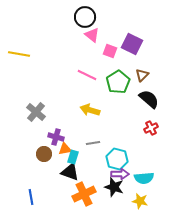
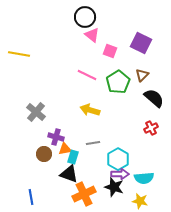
purple square: moved 9 px right, 1 px up
black semicircle: moved 5 px right, 1 px up
cyan hexagon: moved 1 px right; rotated 15 degrees clockwise
black triangle: moved 1 px left, 2 px down
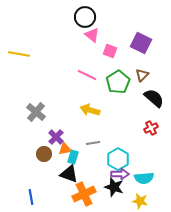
purple cross: rotated 28 degrees clockwise
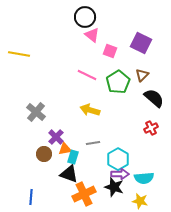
blue line: rotated 14 degrees clockwise
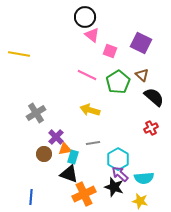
brown triangle: rotated 32 degrees counterclockwise
black semicircle: moved 1 px up
gray cross: moved 1 px down; rotated 18 degrees clockwise
purple arrow: rotated 138 degrees counterclockwise
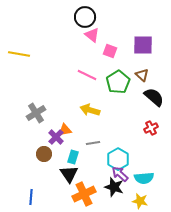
purple square: moved 2 px right, 2 px down; rotated 25 degrees counterclockwise
orange triangle: moved 19 px up
black triangle: rotated 36 degrees clockwise
